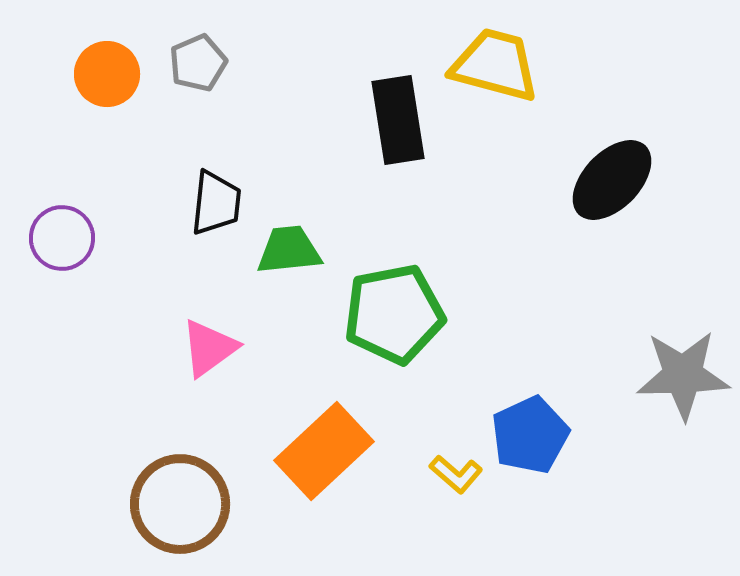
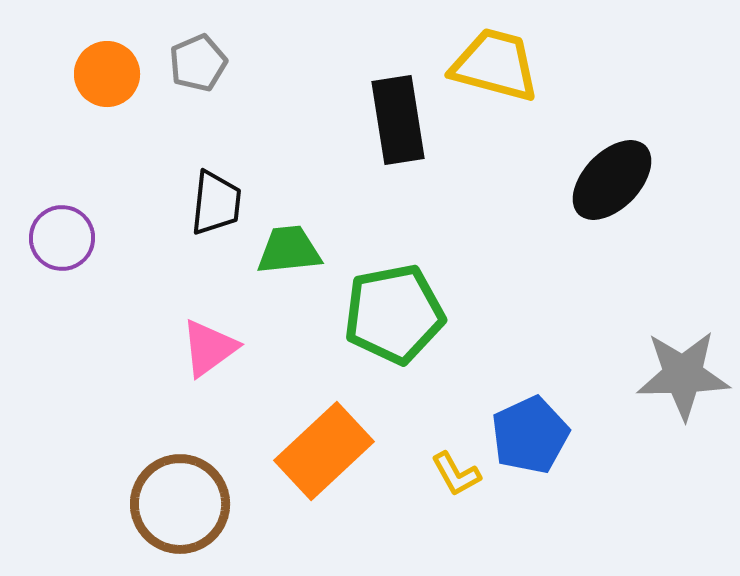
yellow L-shape: rotated 20 degrees clockwise
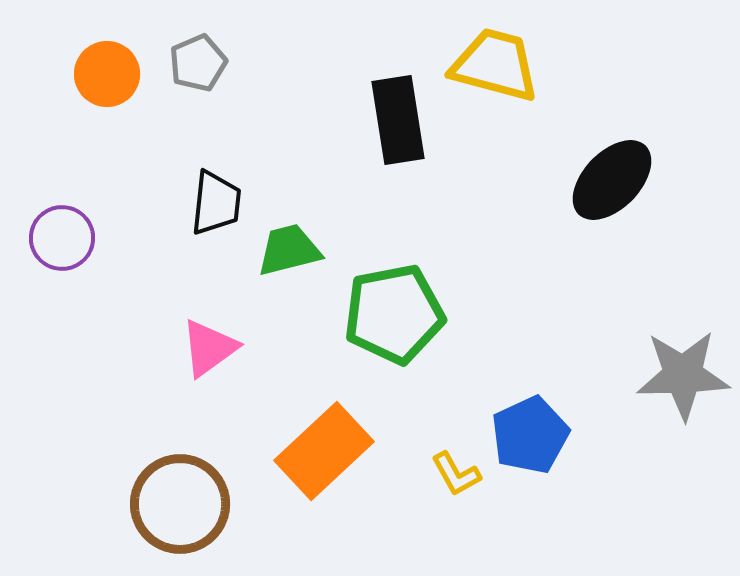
green trapezoid: rotated 8 degrees counterclockwise
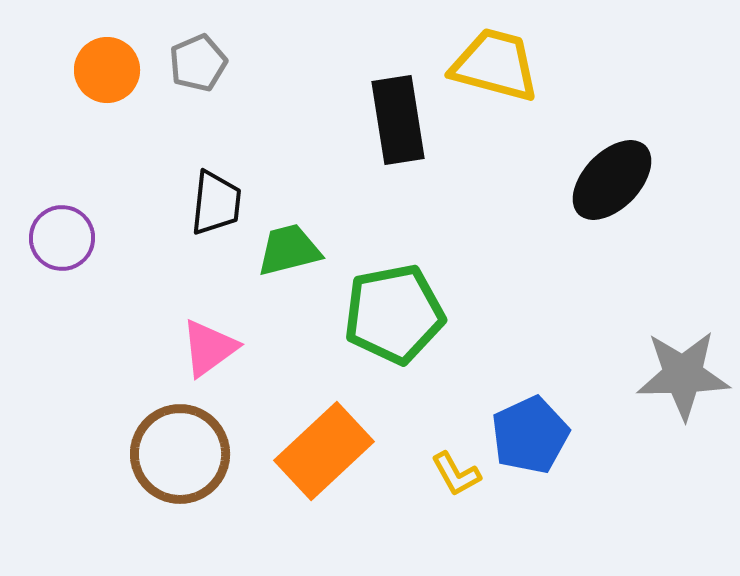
orange circle: moved 4 px up
brown circle: moved 50 px up
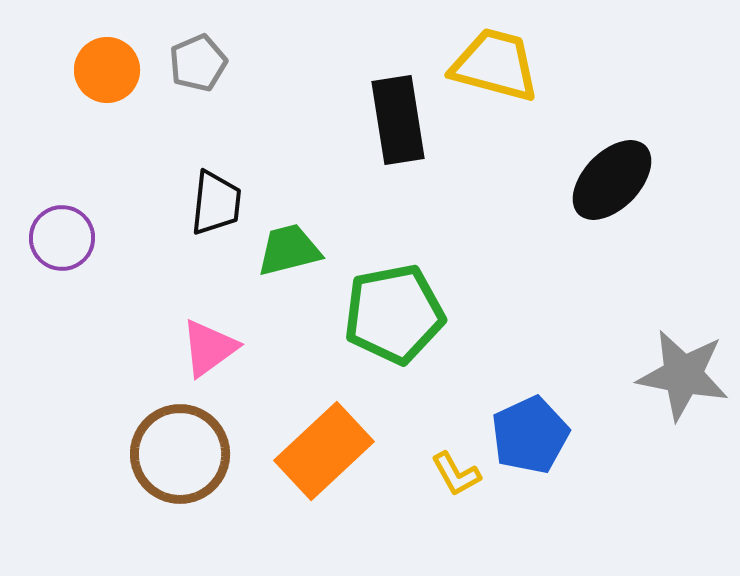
gray star: rotated 12 degrees clockwise
